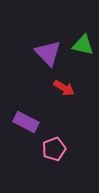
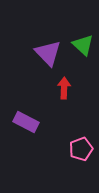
green triangle: rotated 30 degrees clockwise
red arrow: rotated 120 degrees counterclockwise
pink pentagon: moved 27 px right
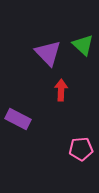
red arrow: moved 3 px left, 2 px down
purple rectangle: moved 8 px left, 3 px up
pink pentagon: rotated 15 degrees clockwise
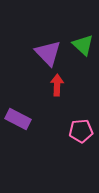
red arrow: moved 4 px left, 5 px up
pink pentagon: moved 18 px up
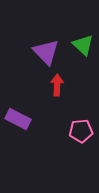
purple triangle: moved 2 px left, 1 px up
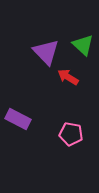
red arrow: moved 11 px right, 8 px up; rotated 60 degrees counterclockwise
pink pentagon: moved 10 px left, 3 px down; rotated 15 degrees clockwise
